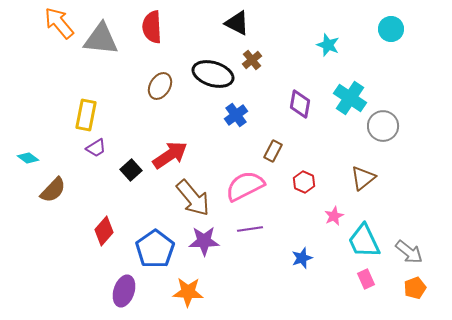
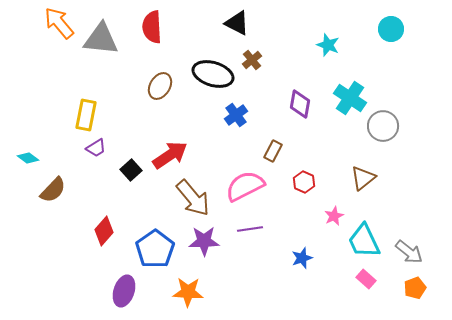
pink rectangle: rotated 24 degrees counterclockwise
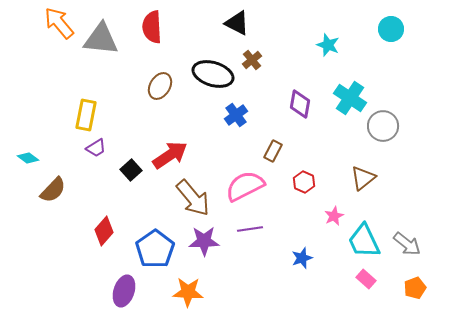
gray arrow: moved 2 px left, 8 px up
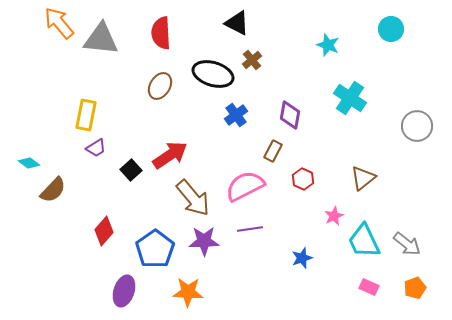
red semicircle: moved 9 px right, 6 px down
purple diamond: moved 10 px left, 11 px down
gray circle: moved 34 px right
cyan diamond: moved 1 px right, 5 px down
red hexagon: moved 1 px left, 3 px up
pink rectangle: moved 3 px right, 8 px down; rotated 18 degrees counterclockwise
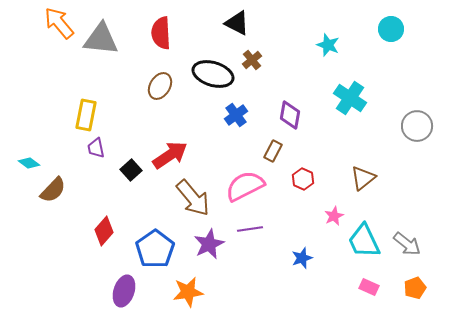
purple trapezoid: rotated 110 degrees clockwise
purple star: moved 5 px right, 3 px down; rotated 24 degrees counterclockwise
orange star: rotated 12 degrees counterclockwise
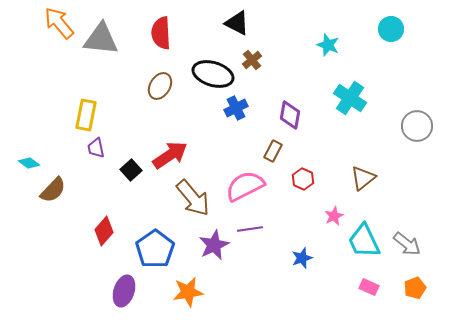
blue cross: moved 7 px up; rotated 10 degrees clockwise
purple star: moved 5 px right, 1 px down
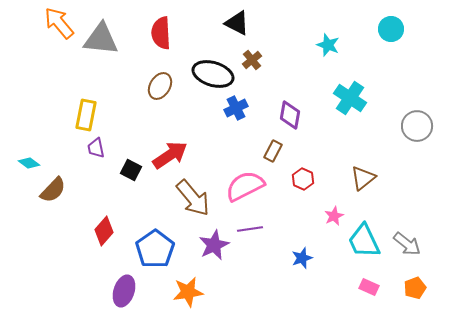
black square: rotated 20 degrees counterclockwise
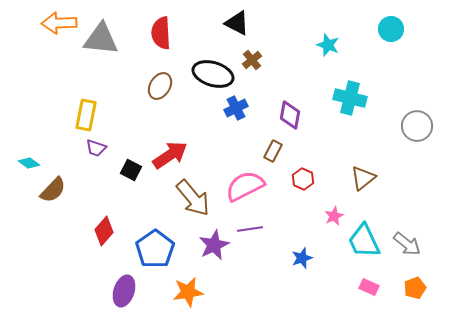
orange arrow: rotated 52 degrees counterclockwise
cyan cross: rotated 20 degrees counterclockwise
purple trapezoid: rotated 60 degrees counterclockwise
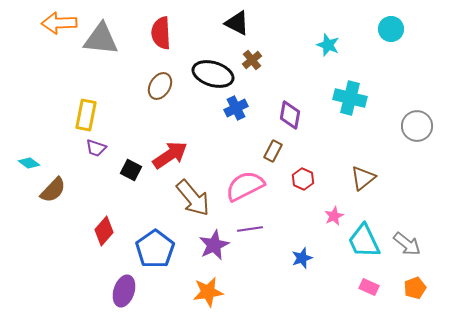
orange star: moved 20 px right
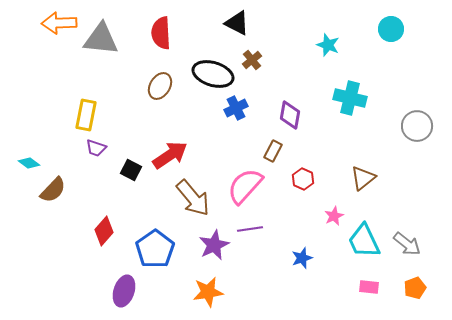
pink semicircle: rotated 21 degrees counterclockwise
pink rectangle: rotated 18 degrees counterclockwise
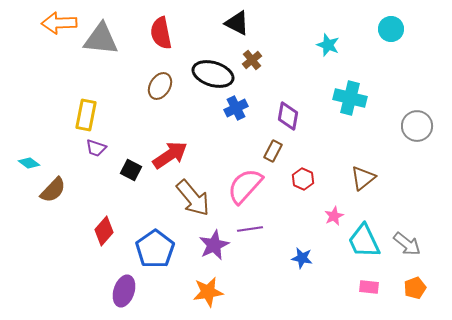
red semicircle: rotated 8 degrees counterclockwise
purple diamond: moved 2 px left, 1 px down
blue star: rotated 30 degrees clockwise
